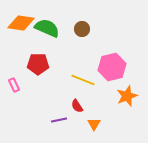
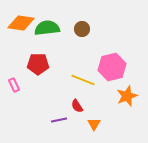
green semicircle: rotated 30 degrees counterclockwise
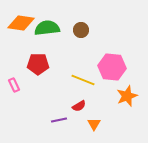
brown circle: moved 1 px left, 1 px down
pink hexagon: rotated 20 degrees clockwise
red semicircle: moved 2 px right; rotated 88 degrees counterclockwise
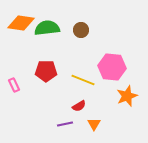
red pentagon: moved 8 px right, 7 px down
purple line: moved 6 px right, 4 px down
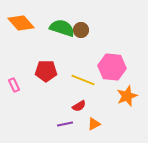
orange diamond: rotated 40 degrees clockwise
green semicircle: moved 15 px right; rotated 25 degrees clockwise
orange triangle: rotated 32 degrees clockwise
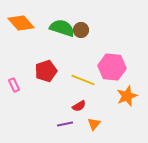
red pentagon: rotated 20 degrees counterclockwise
orange triangle: rotated 24 degrees counterclockwise
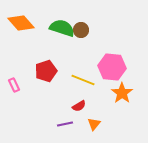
orange star: moved 5 px left, 3 px up; rotated 15 degrees counterclockwise
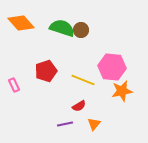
orange star: moved 2 px up; rotated 25 degrees clockwise
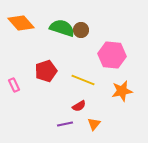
pink hexagon: moved 12 px up
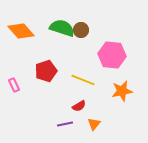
orange diamond: moved 8 px down
